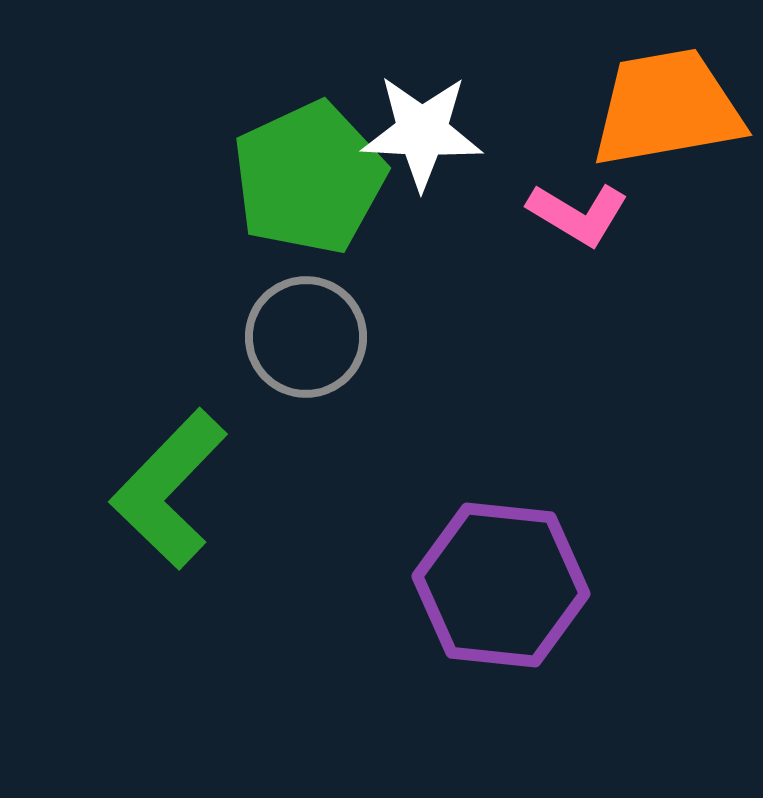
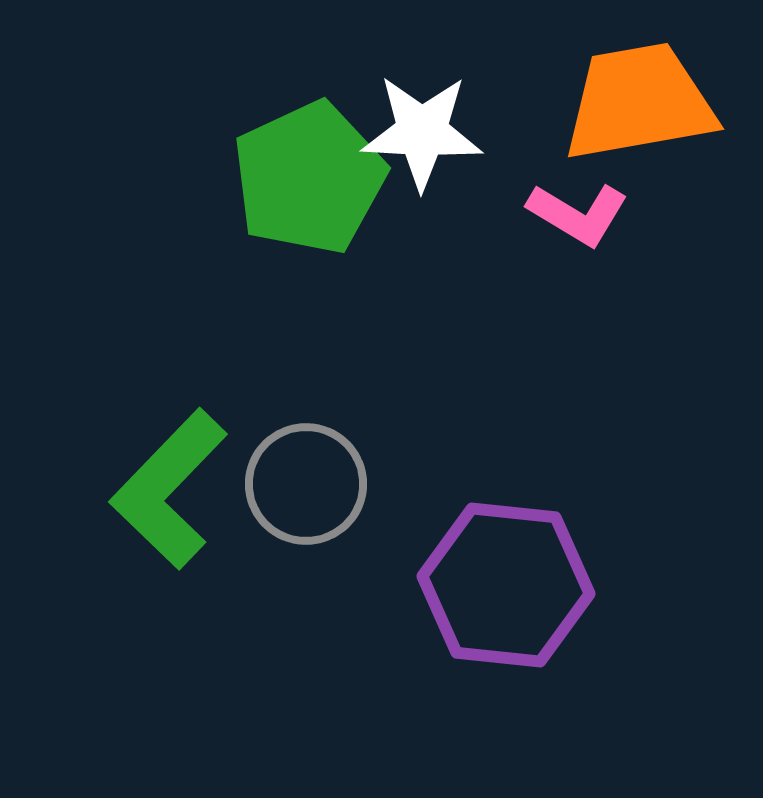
orange trapezoid: moved 28 px left, 6 px up
gray circle: moved 147 px down
purple hexagon: moved 5 px right
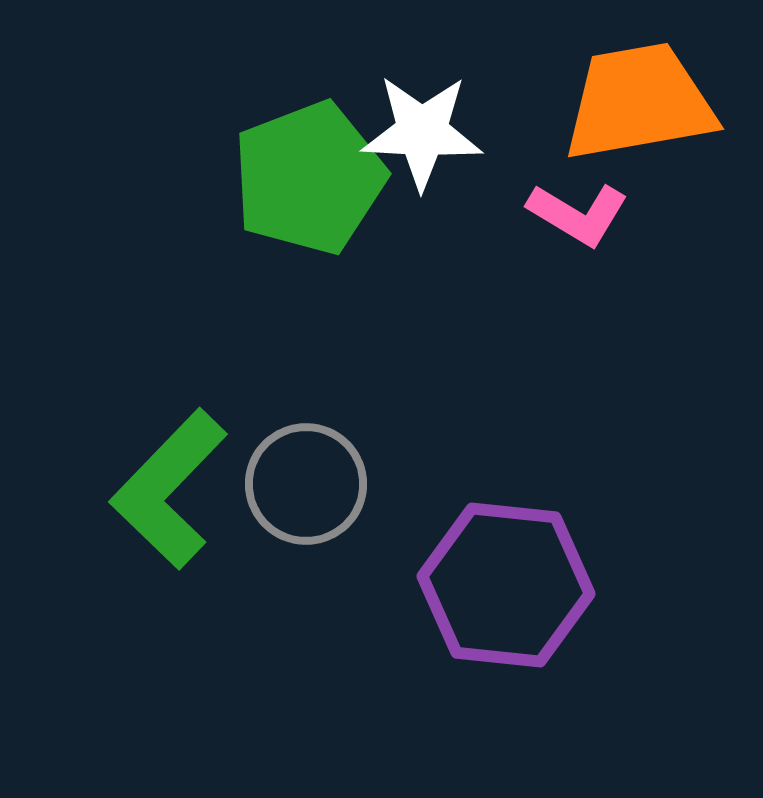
green pentagon: rotated 4 degrees clockwise
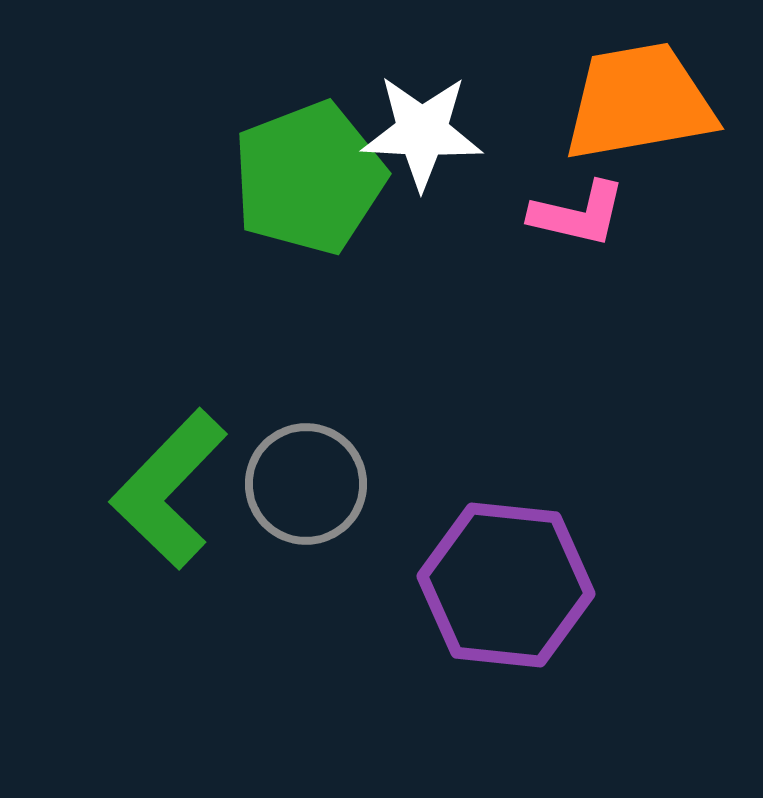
pink L-shape: rotated 18 degrees counterclockwise
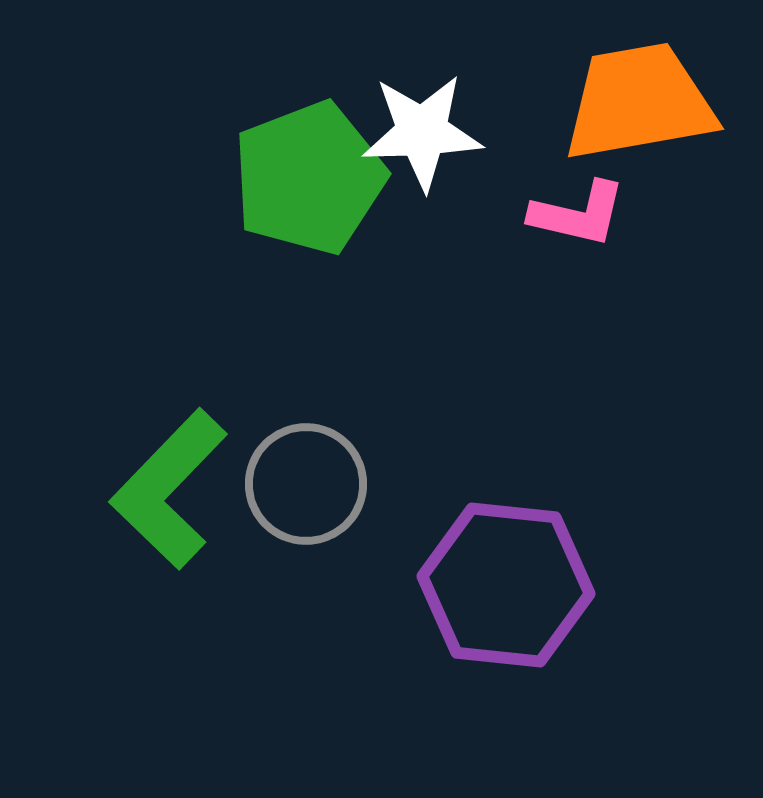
white star: rotated 5 degrees counterclockwise
